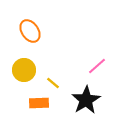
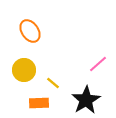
pink line: moved 1 px right, 2 px up
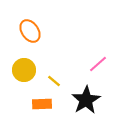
yellow line: moved 1 px right, 2 px up
orange rectangle: moved 3 px right, 1 px down
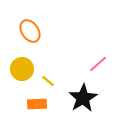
yellow circle: moved 2 px left, 1 px up
yellow line: moved 6 px left
black star: moved 3 px left, 2 px up
orange rectangle: moved 5 px left
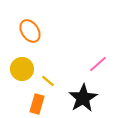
orange rectangle: rotated 72 degrees counterclockwise
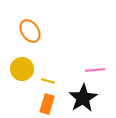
pink line: moved 3 px left, 6 px down; rotated 36 degrees clockwise
yellow line: rotated 24 degrees counterclockwise
orange rectangle: moved 10 px right
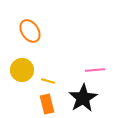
yellow circle: moved 1 px down
orange rectangle: rotated 30 degrees counterclockwise
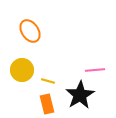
black star: moved 3 px left, 3 px up
